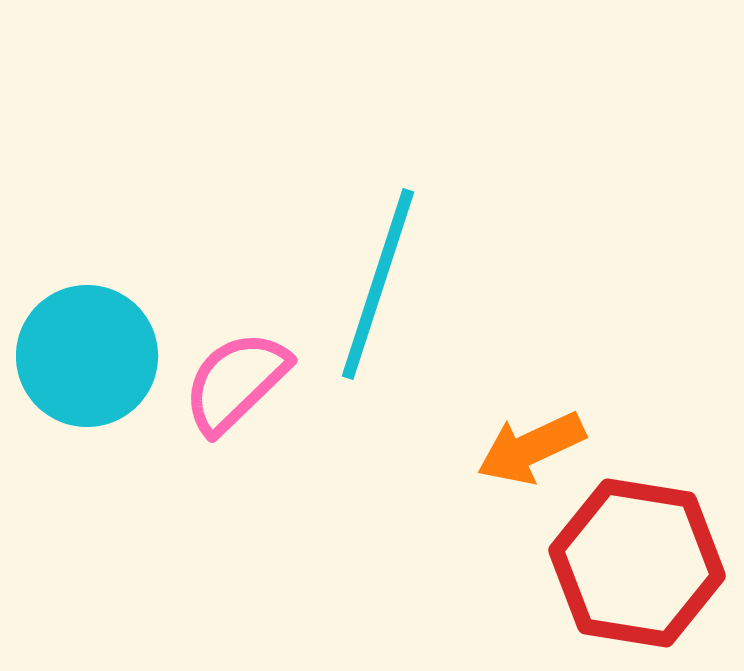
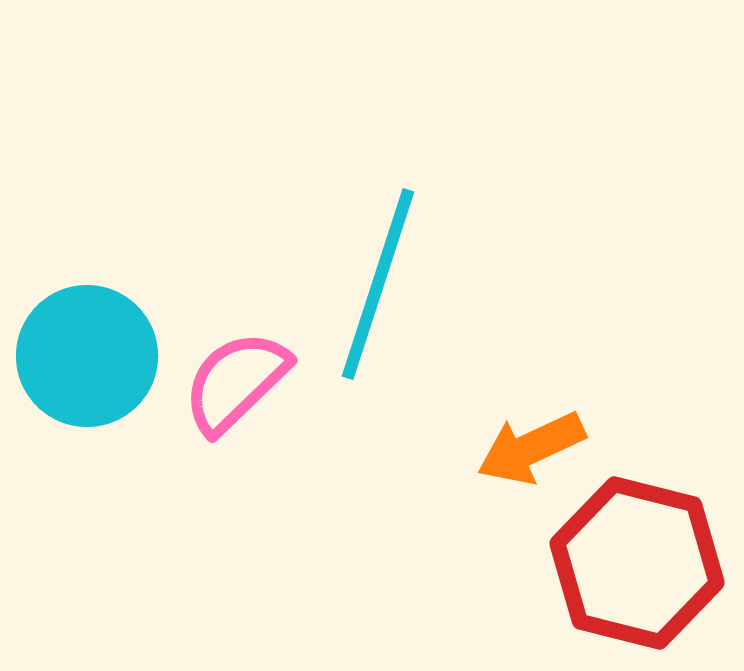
red hexagon: rotated 5 degrees clockwise
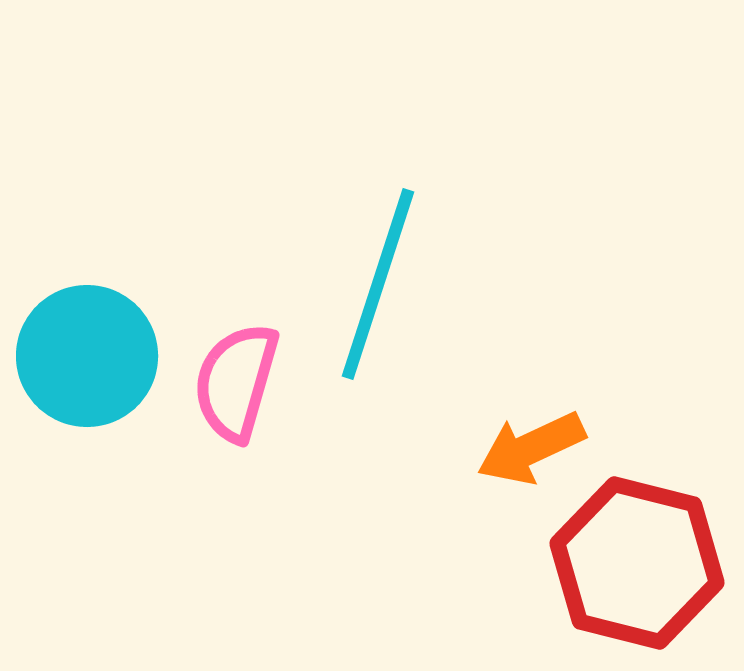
pink semicircle: rotated 30 degrees counterclockwise
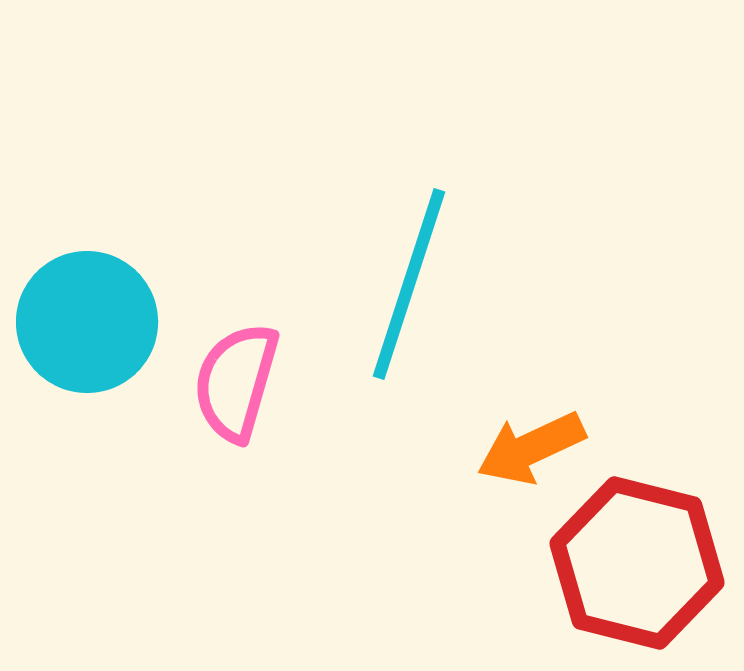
cyan line: moved 31 px right
cyan circle: moved 34 px up
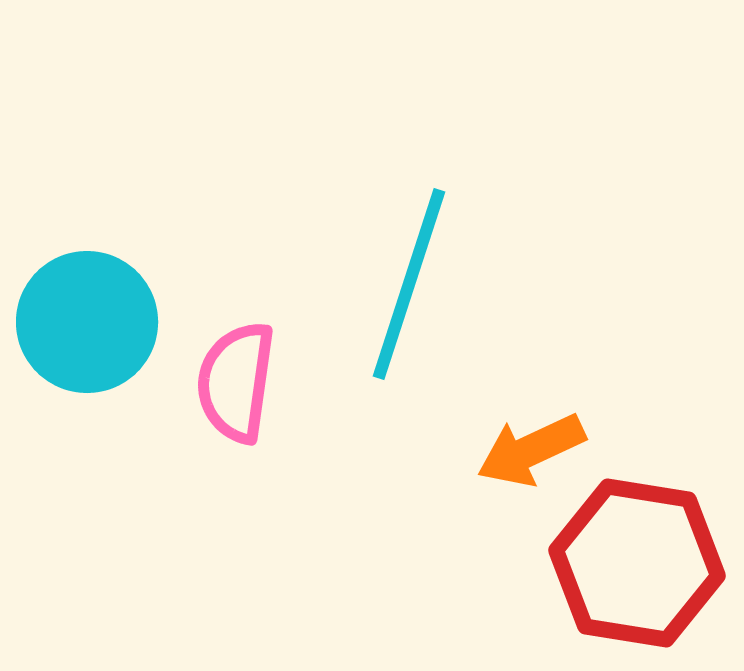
pink semicircle: rotated 8 degrees counterclockwise
orange arrow: moved 2 px down
red hexagon: rotated 5 degrees counterclockwise
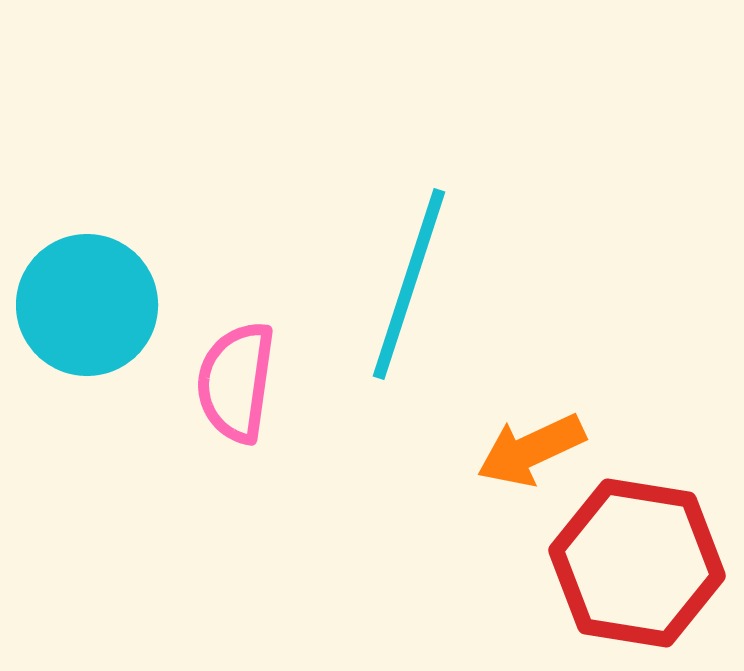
cyan circle: moved 17 px up
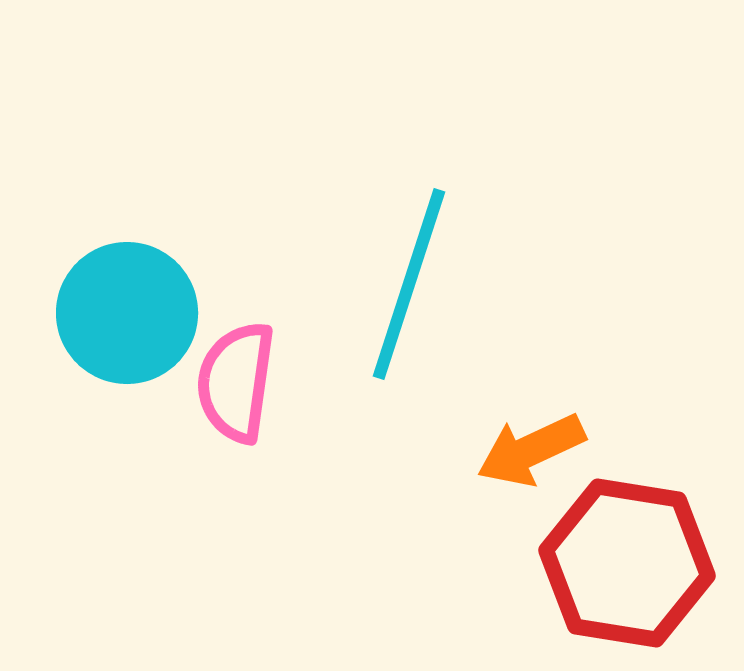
cyan circle: moved 40 px right, 8 px down
red hexagon: moved 10 px left
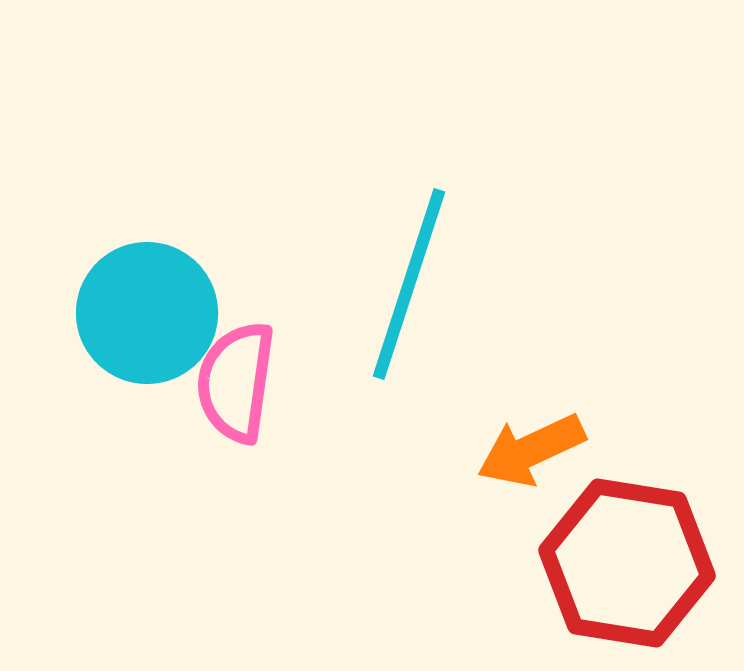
cyan circle: moved 20 px right
